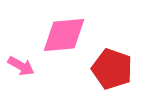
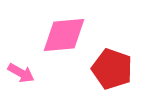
pink arrow: moved 7 px down
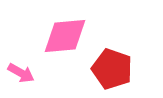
pink diamond: moved 1 px right, 1 px down
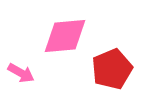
red pentagon: rotated 30 degrees clockwise
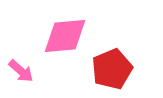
pink arrow: moved 2 px up; rotated 12 degrees clockwise
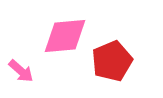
red pentagon: moved 8 px up
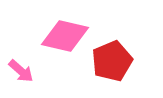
pink diamond: rotated 18 degrees clockwise
